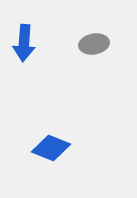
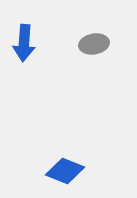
blue diamond: moved 14 px right, 23 px down
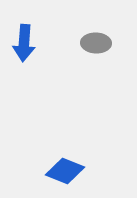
gray ellipse: moved 2 px right, 1 px up; rotated 12 degrees clockwise
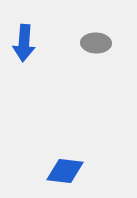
blue diamond: rotated 15 degrees counterclockwise
